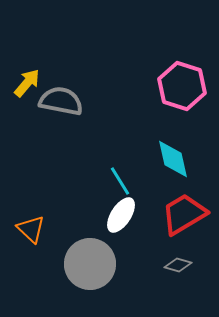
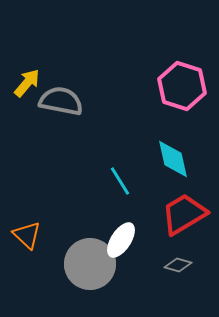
white ellipse: moved 25 px down
orange triangle: moved 4 px left, 6 px down
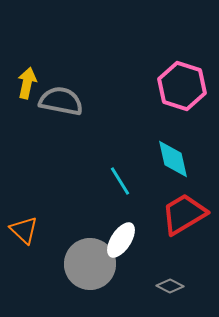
yellow arrow: rotated 28 degrees counterclockwise
orange triangle: moved 3 px left, 5 px up
gray diamond: moved 8 px left, 21 px down; rotated 12 degrees clockwise
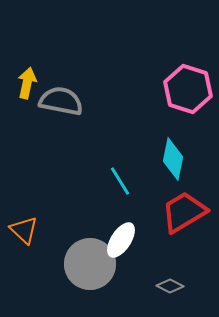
pink hexagon: moved 6 px right, 3 px down
cyan diamond: rotated 24 degrees clockwise
red trapezoid: moved 2 px up
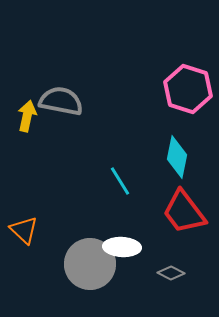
yellow arrow: moved 33 px down
cyan diamond: moved 4 px right, 2 px up
red trapezoid: rotated 96 degrees counterclockwise
white ellipse: moved 1 px right, 7 px down; rotated 60 degrees clockwise
gray diamond: moved 1 px right, 13 px up
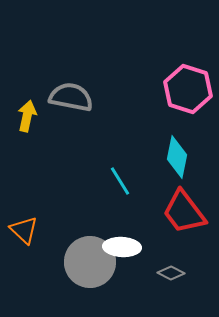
gray semicircle: moved 10 px right, 4 px up
gray circle: moved 2 px up
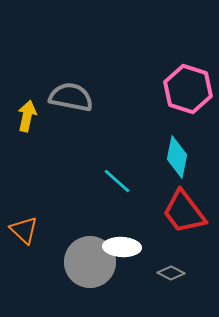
cyan line: moved 3 px left; rotated 16 degrees counterclockwise
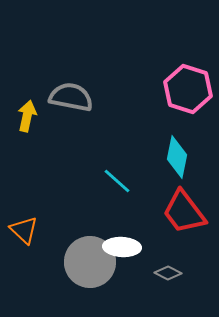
gray diamond: moved 3 px left
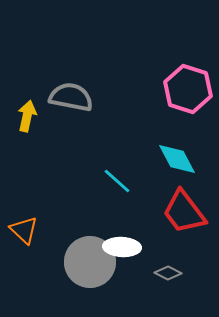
cyan diamond: moved 2 px down; rotated 39 degrees counterclockwise
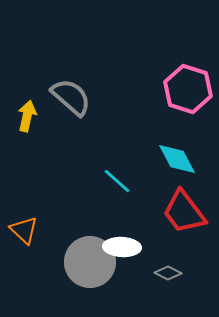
gray semicircle: rotated 30 degrees clockwise
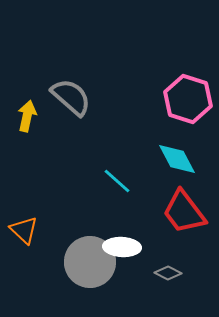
pink hexagon: moved 10 px down
